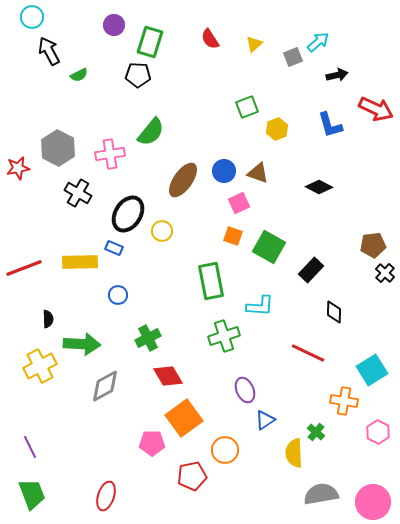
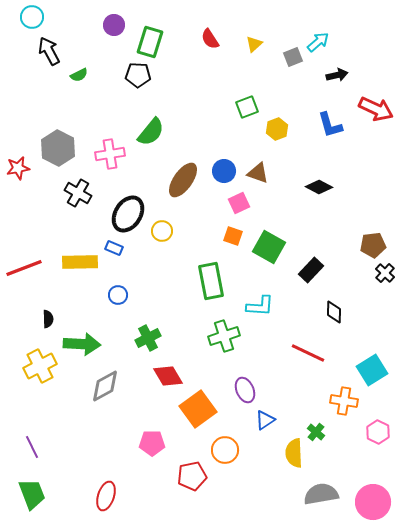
orange square at (184, 418): moved 14 px right, 9 px up
purple line at (30, 447): moved 2 px right
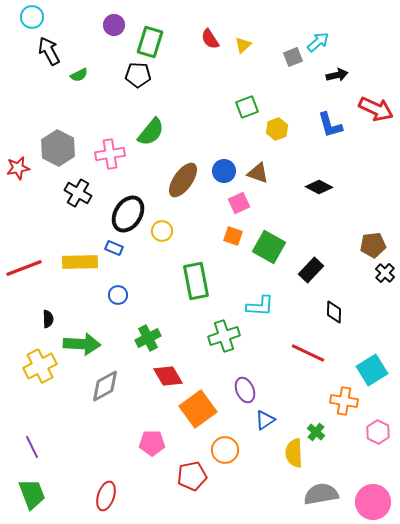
yellow triangle at (254, 44): moved 11 px left, 1 px down
green rectangle at (211, 281): moved 15 px left
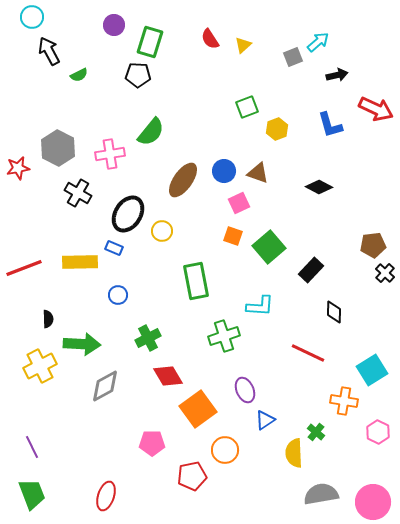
green square at (269, 247): rotated 20 degrees clockwise
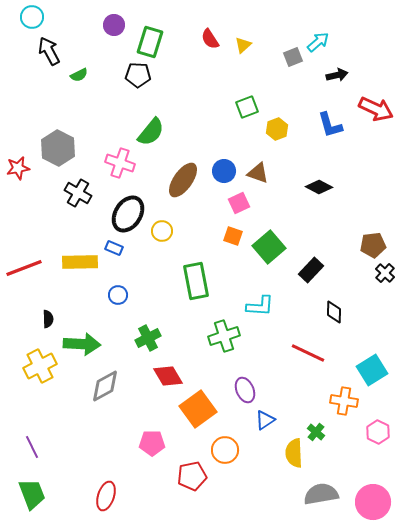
pink cross at (110, 154): moved 10 px right, 9 px down; rotated 28 degrees clockwise
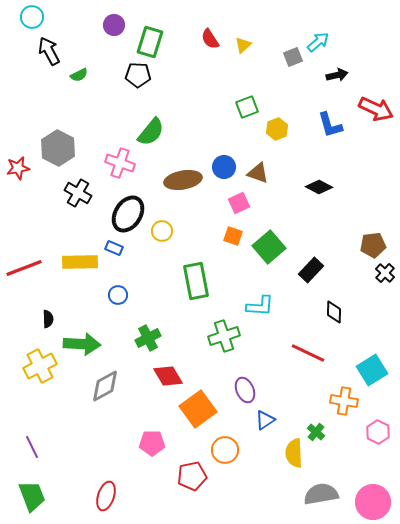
blue circle at (224, 171): moved 4 px up
brown ellipse at (183, 180): rotated 45 degrees clockwise
green trapezoid at (32, 494): moved 2 px down
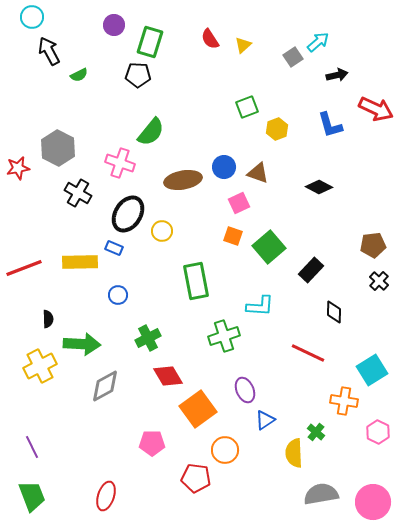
gray square at (293, 57): rotated 12 degrees counterclockwise
black cross at (385, 273): moved 6 px left, 8 px down
red pentagon at (192, 476): moved 4 px right, 2 px down; rotated 20 degrees clockwise
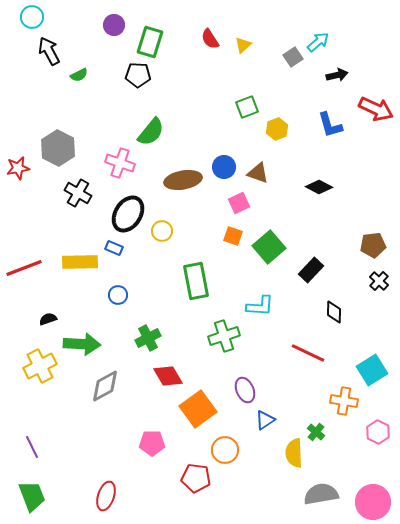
black semicircle at (48, 319): rotated 108 degrees counterclockwise
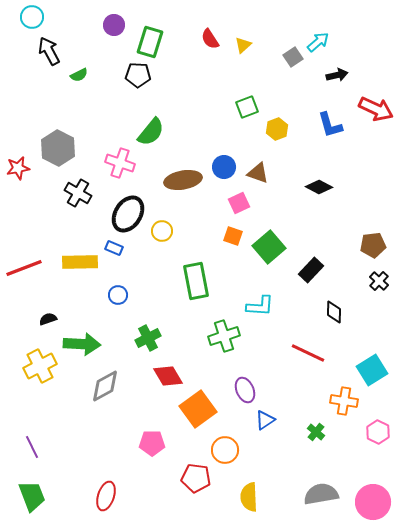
yellow semicircle at (294, 453): moved 45 px left, 44 px down
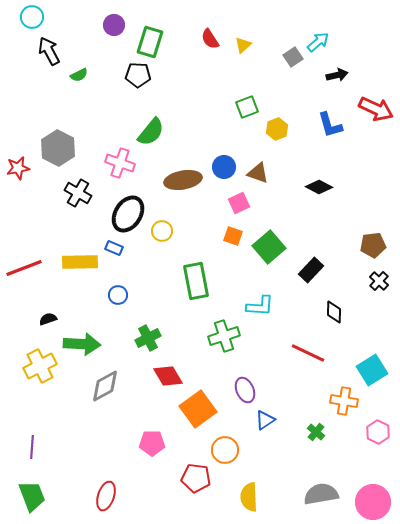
purple line at (32, 447): rotated 30 degrees clockwise
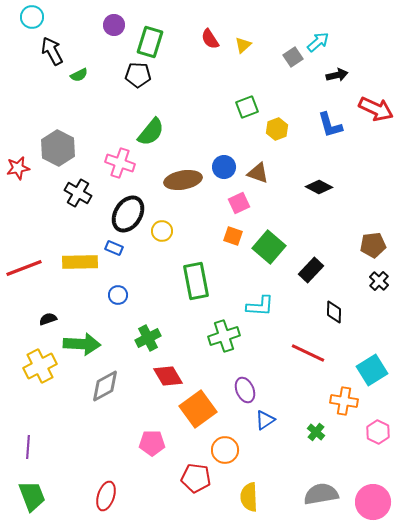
black arrow at (49, 51): moved 3 px right
green square at (269, 247): rotated 8 degrees counterclockwise
purple line at (32, 447): moved 4 px left
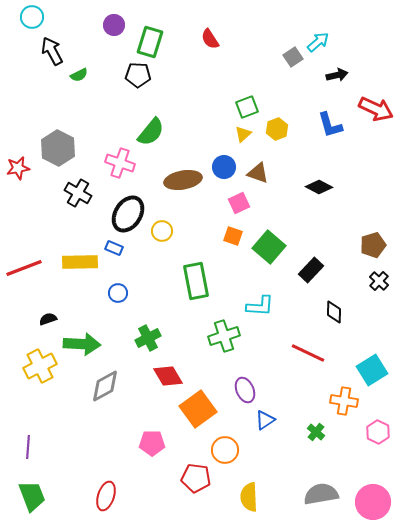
yellow triangle at (243, 45): moved 89 px down
brown pentagon at (373, 245): rotated 10 degrees counterclockwise
blue circle at (118, 295): moved 2 px up
